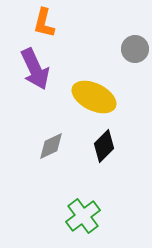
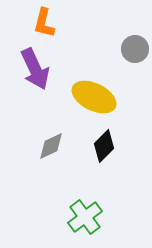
green cross: moved 2 px right, 1 px down
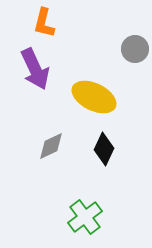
black diamond: moved 3 px down; rotated 20 degrees counterclockwise
